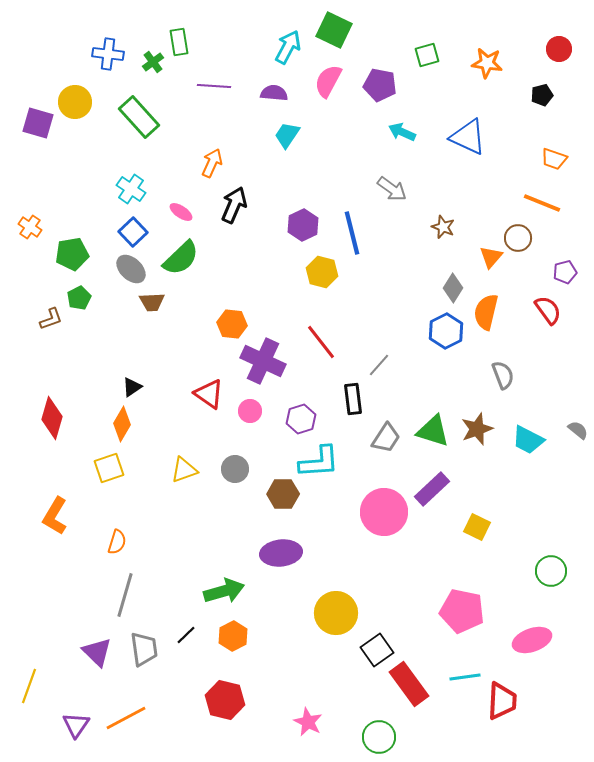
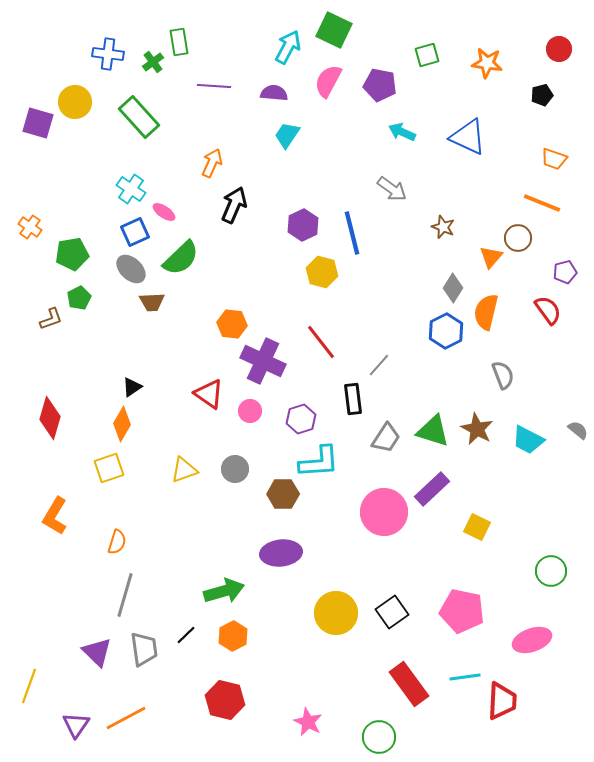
pink ellipse at (181, 212): moved 17 px left
blue square at (133, 232): moved 2 px right; rotated 20 degrees clockwise
red diamond at (52, 418): moved 2 px left
brown star at (477, 429): rotated 24 degrees counterclockwise
black square at (377, 650): moved 15 px right, 38 px up
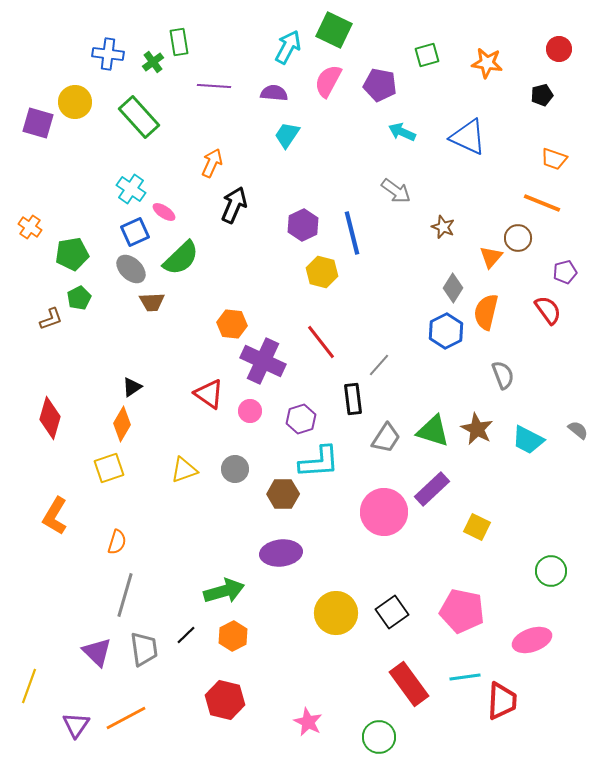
gray arrow at (392, 189): moved 4 px right, 2 px down
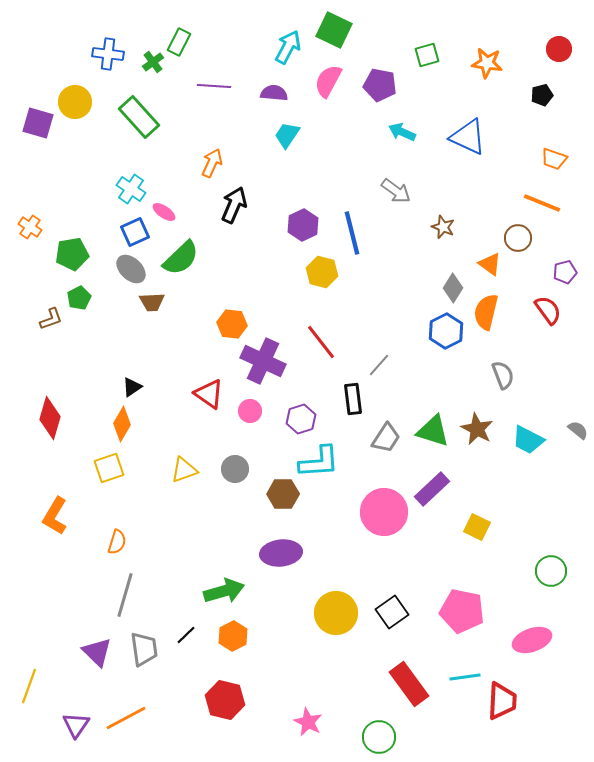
green rectangle at (179, 42): rotated 36 degrees clockwise
orange triangle at (491, 257): moved 1 px left, 7 px down; rotated 35 degrees counterclockwise
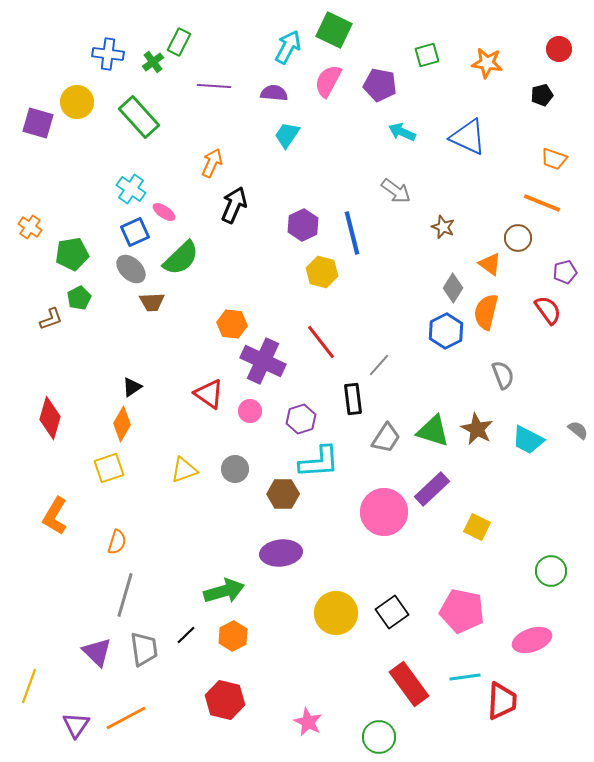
yellow circle at (75, 102): moved 2 px right
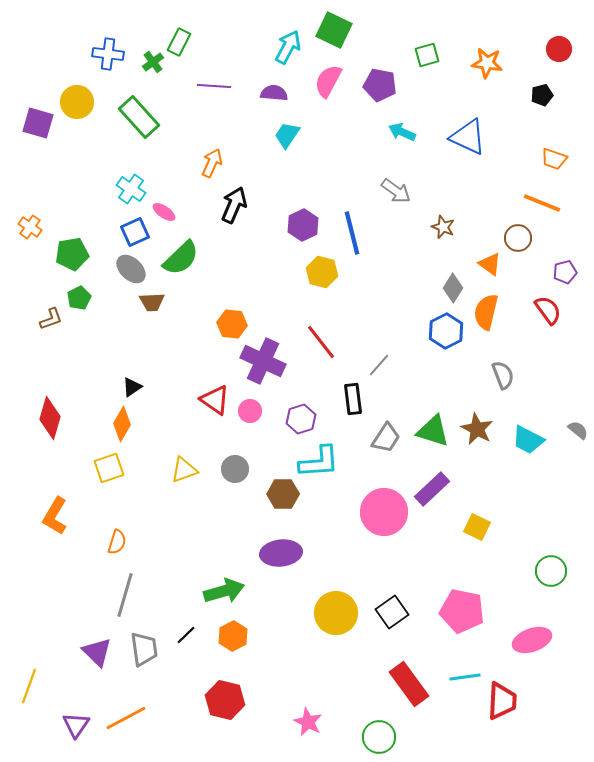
red triangle at (209, 394): moved 6 px right, 6 px down
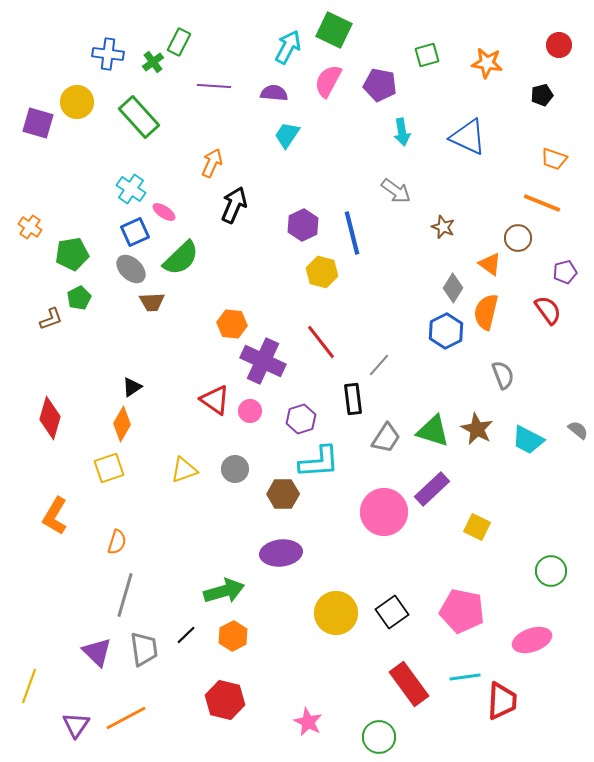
red circle at (559, 49): moved 4 px up
cyan arrow at (402, 132): rotated 124 degrees counterclockwise
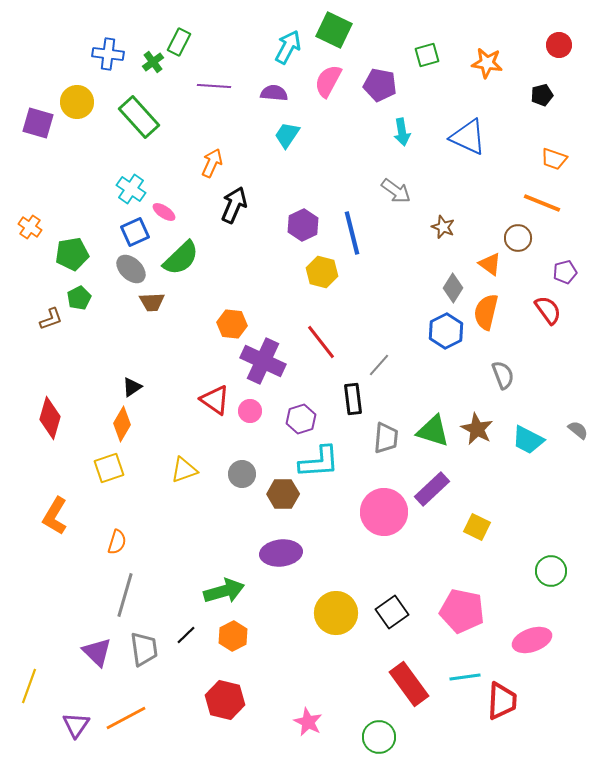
gray trapezoid at (386, 438): rotated 28 degrees counterclockwise
gray circle at (235, 469): moved 7 px right, 5 px down
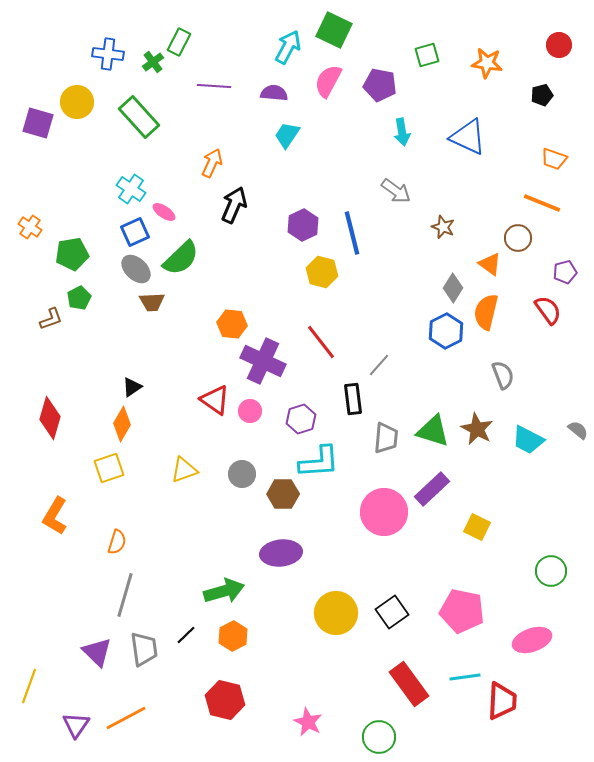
gray ellipse at (131, 269): moved 5 px right
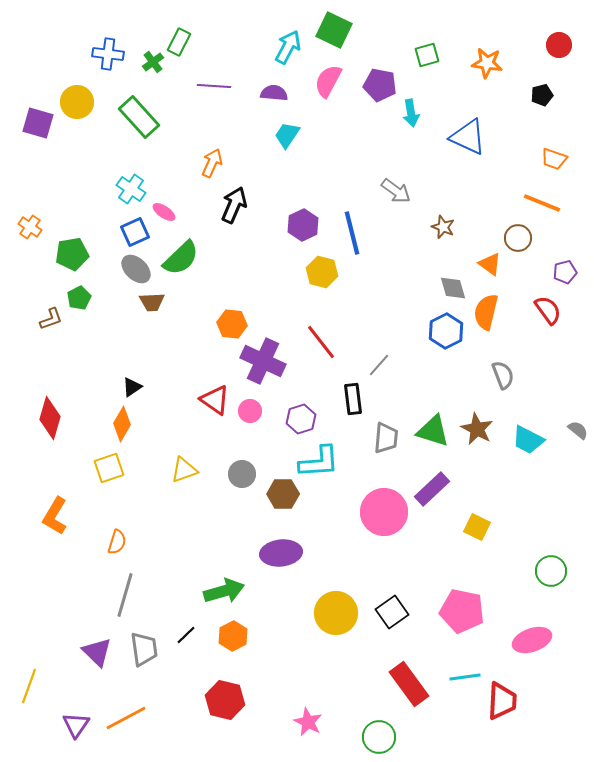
cyan arrow at (402, 132): moved 9 px right, 19 px up
gray diamond at (453, 288): rotated 48 degrees counterclockwise
